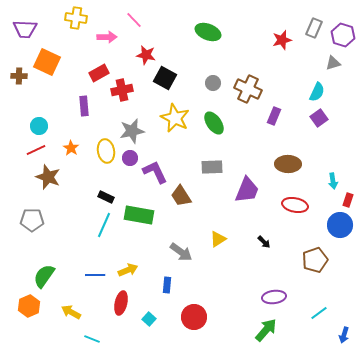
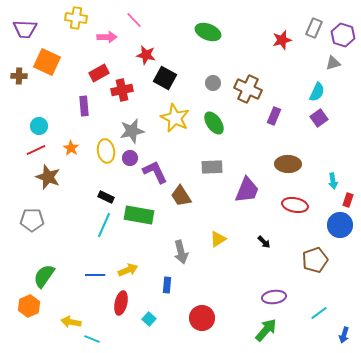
gray arrow at (181, 252): rotated 40 degrees clockwise
yellow arrow at (71, 312): moved 10 px down; rotated 18 degrees counterclockwise
red circle at (194, 317): moved 8 px right, 1 px down
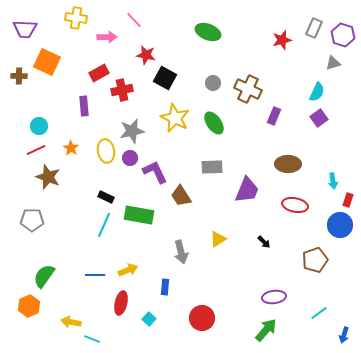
blue rectangle at (167, 285): moved 2 px left, 2 px down
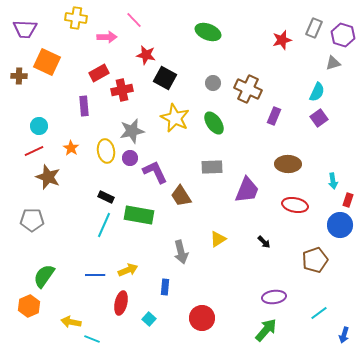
red line at (36, 150): moved 2 px left, 1 px down
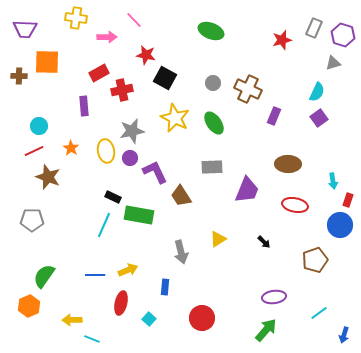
green ellipse at (208, 32): moved 3 px right, 1 px up
orange square at (47, 62): rotated 24 degrees counterclockwise
black rectangle at (106, 197): moved 7 px right
yellow arrow at (71, 322): moved 1 px right, 2 px up; rotated 12 degrees counterclockwise
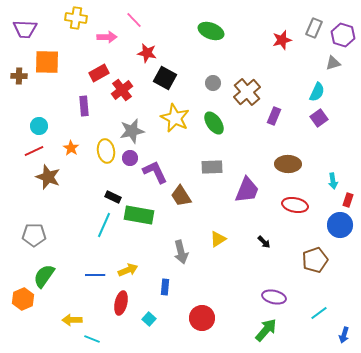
red star at (146, 55): moved 1 px right, 2 px up
brown cross at (248, 89): moved 1 px left, 3 px down; rotated 24 degrees clockwise
red cross at (122, 90): rotated 25 degrees counterclockwise
gray pentagon at (32, 220): moved 2 px right, 15 px down
purple ellipse at (274, 297): rotated 20 degrees clockwise
orange hexagon at (29, 306): moved 6 px left, 7 px up
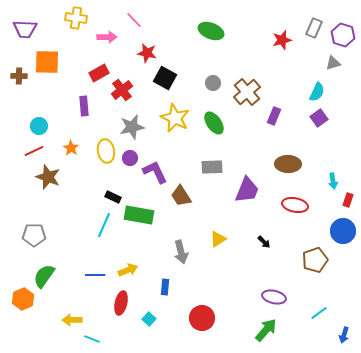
gray star at (132, 131): moved 4 px up
blue circle at (340, 225): moved 3 px right, 6 px down
